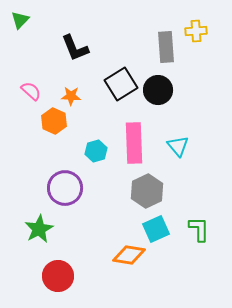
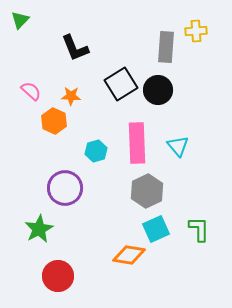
gray rectangle: rotated 8 degrees clockwise
pink rectangle: moved 3 px right
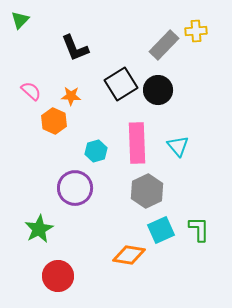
gray rectangle: moved 2 px left, 2 px up; rotated 40 degrees clockwise
purple circle: moved 10 px right
cyan square: moved 5 px right, 1 px down
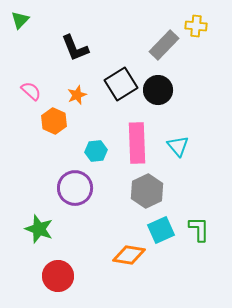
yellow cross: moved 5 px up; rotated 10 degrees clockwise
orange star: moved 6 px right, 1 px up; rotated 24 degrees counterclockwise
cyan hexagon: rotated 10 degrees clockwise
green star: rotated 24 degrees counterclockwise
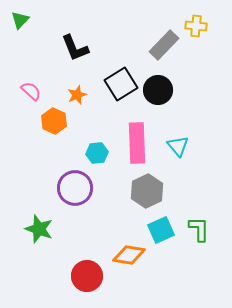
cyan hexagon: moved 1 px right, 2 px down
red circle: moved 29 px right
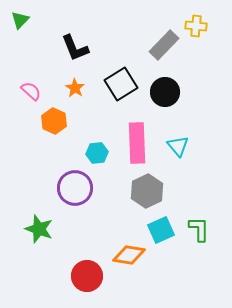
black circle: moved 7 px right, 2 px down
orange star: moved 2 px left, 7 px up; rotated 18 degrees counterclockwise
